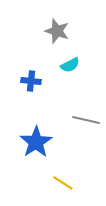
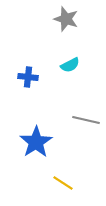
gray star: moved 9 px right, 12 px up
blue cross: moved 3 px left, 4 px up
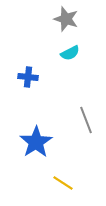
cyan semicircle: moved 12 px up
gray line: rotated 56 degrees clockwise
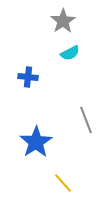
gray star: moved 3 px left, 2 px down; rotated 20 degrees clockwise
yellow line: rotated 15 degrees clockwise
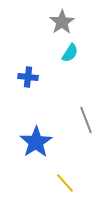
gray star: moved 1 px left, 1 px down
cyan semicircle: rotated 30 degrees counterclockwise
yellow line: moved 2 px right
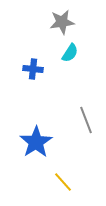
gray star: rotated 25 degrees clockwise
blue cross: moved 5 px right, 8 px up
yellow line: moved 2 px left, 1 px up
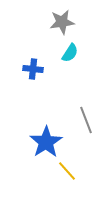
blue star: moved 10 px right
yellow line: moved 4 px right, 11 px up
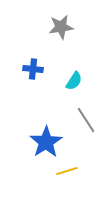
gray star: moved 1 px left, 5 px down
cyan semicircle: moved 4 px right, 28 px down
gray line: rotated 12 degrees counterclockwise
yellow line: rotated 65 degrees counterclockwise
